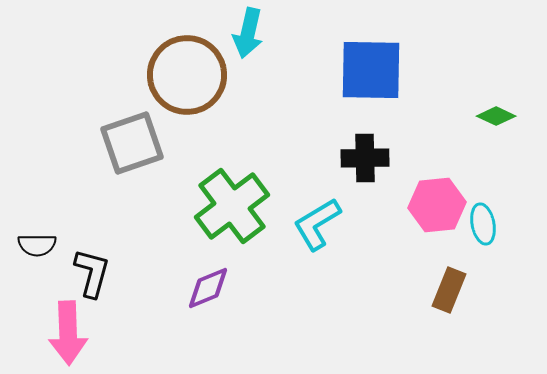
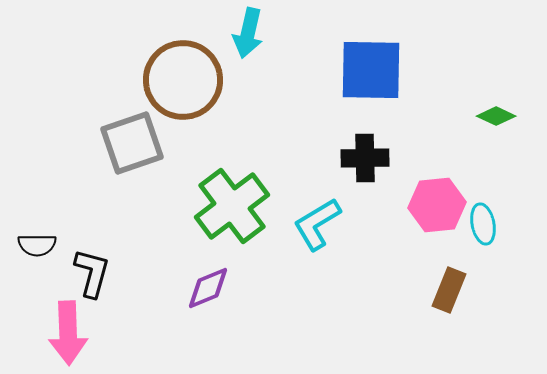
brown circle: moved 4 px left, 5 px down
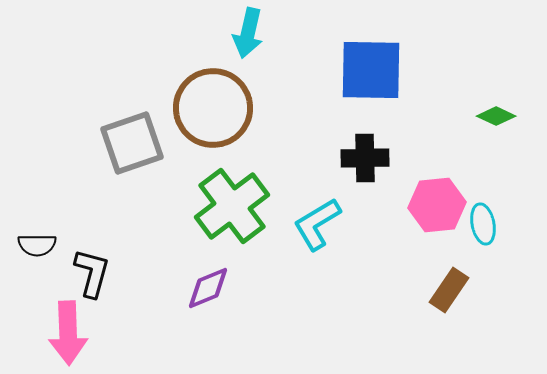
brown circle: moved 30 px right, 28 px down
brown rectangle: rotated 12 degrees clockwise
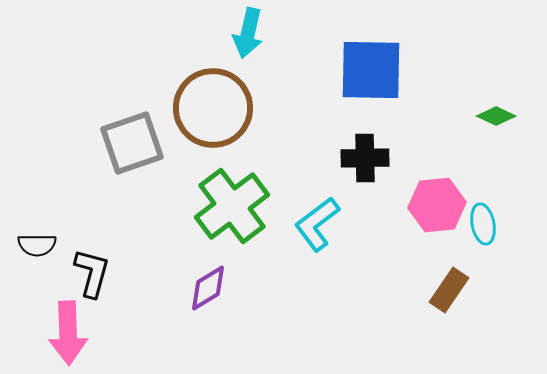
cyan L-shape: rotated 6 degrees counterclockwise
purple diamond: rotated 9 degrees counterclockwise
